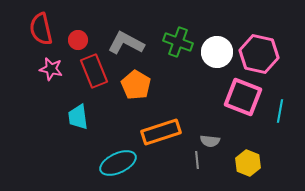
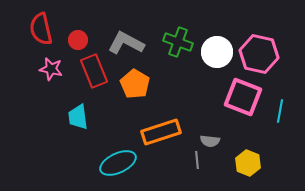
orange pentagon: moved 1 px left, 1 px up
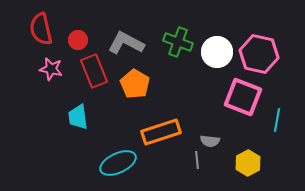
cyan line: moved 3 px left, 9 px down
yellow hexagon: rotated 10 degrees clockwise
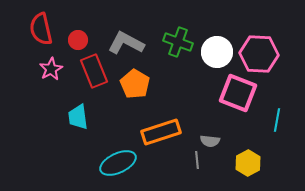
pink hexagon: rotated 9 degrees counterclockwise
pink star: rotated 30 degrees clockwise
pink square: moved 5 px left, 4 px up
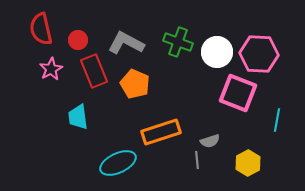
orange pentagon: rotated 8 degrees counterclockwise
gray semicircle: rotated 24 degrees counterclockwise
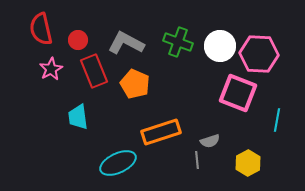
white circle: moved 3 px right, 6 px up
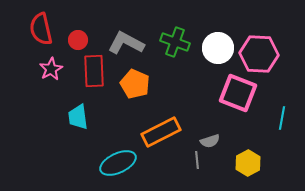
green cross: moved 3 px left
white circle: moved 2 px left, 2 px down
red rectangle: rotated 20 degrees clockwise
cyan line: moved 5 px right, 2 px up
orange rectangle: rotated 9 degrees counterclockwise
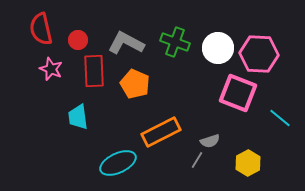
pink star: rotated 20 degrees counterclockwise
cyan line: moved 2 px left; rotated 60 degrees counterclockwise
gray line: rotated 36 degrees clockwise
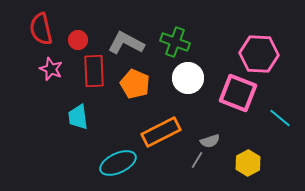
white circle: moved 30 px left, 30 px down
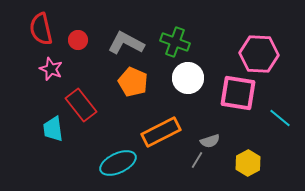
red rectangle: moved 13 px left, 34 px down; rotated 36 degrees counterclockwise
orange pentagon: moved 2 px left, 2 px up
pink square: rotated 12 degrees counterclockwise
cyan trapezoid: moved 25 px left, 12 px down
